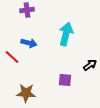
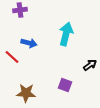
purple cross: moved 7 px left
purple square: moved 5 px down; rotated 16 degrees clockwise
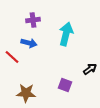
purple cross: moved 13 px right, 10 px down
black arrow: moved 4 px down
